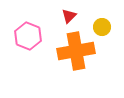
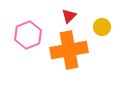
pink hexagon: moved 1 px up; rotated 16 degrees clockwise
orange cross: moved 7 px left, 1 px up
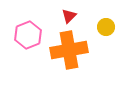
yellow circle: moved 4 px right
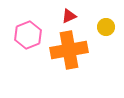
red triangle: rotated 21 degrees clockwise
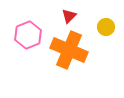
red triangle: rotated 21 degrees counterclockwise
orange cross: rotated 33 degrees clockwise
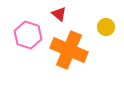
red triangle: moved 10 px left, 2 px up; rotated 35 degrees counterclockwise
pink hexagon: rotated 20 degrees counterclockwise
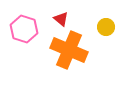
red triangle: moved 2 px right, 5 px down
pink hexagon: moved 4 px left, 6 px up
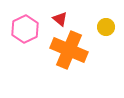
red triangle: moved 1 px left
pink hexagon: moved 1 px right; rotated 16 degrees clockwise
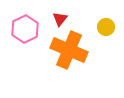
red triangle: rotated 28 degrees clockwise
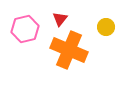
pink hexagon: rotated 12 degrees clockwise
